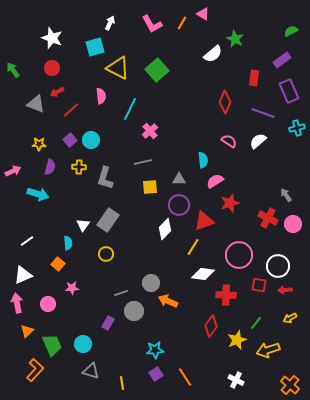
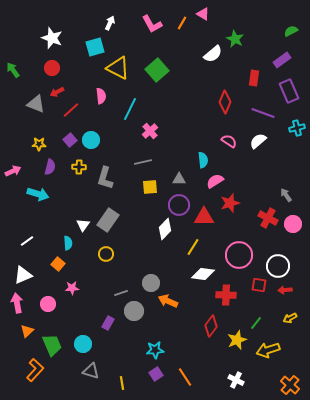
red triangle at (204, 221): moved 4 px up; rotated 20 degrees clockwise
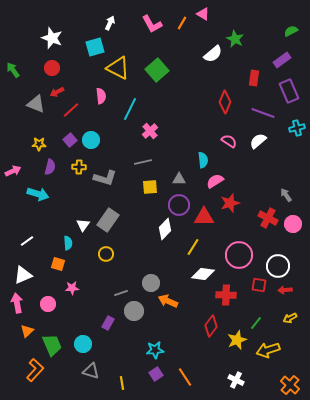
gray L-shape at (105, 178): rotated 90 degrees counterclockwise
orange square at (58, 264): rotated 24 degrees counterclockwise
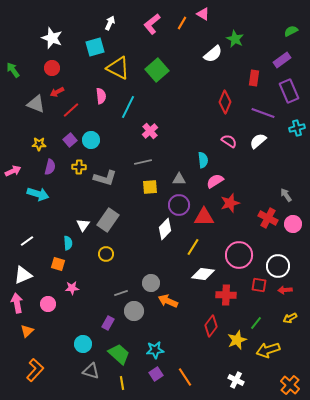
pink L-shape at (152, 24): rotated 80 degrees clockwise
cyan line at (130, 109): moved 2 px left, 2 px up
green trapezoid at (52, 345): moved 67 px right, 9 px down; rotated 25 degrees counterclockwise
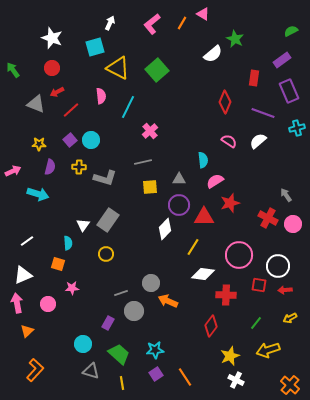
yellow star at (237, 340): moved 7 px left, 16 px down
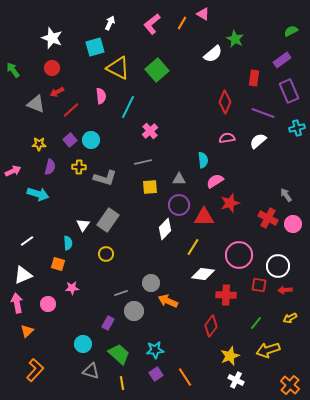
pink semicircle at (229, 141): moved 2 px left, 3 px up; rotated 42 degrees counterclockwise
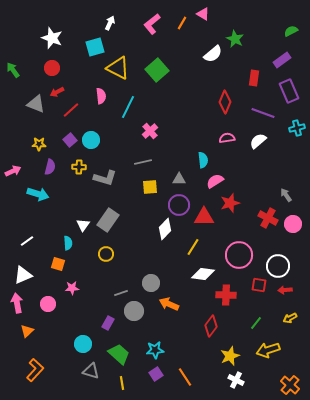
orange arrow at (168, 301): moved 1 px right, 3 px down
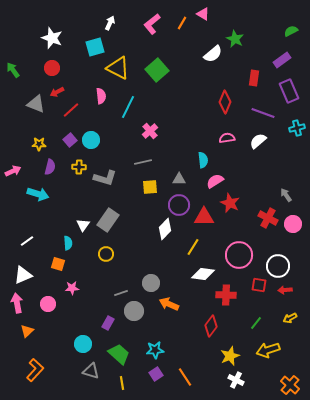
red star at (230, 203): rotated 30 degrees counterclockwise
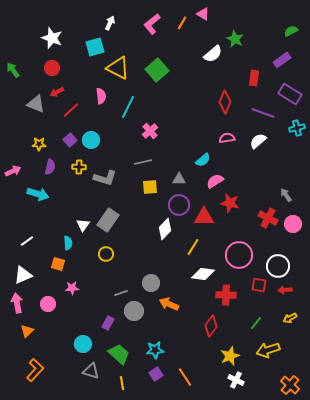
purple rectangle at (289, 91): moved 1 px right, 3 px down; rotated 35 degrees counterclockwise
cyan semicircle at (203, 160): rotated 56 degrees clockwise
red star at (230, 203): rotated 12 degrees counterclockwise
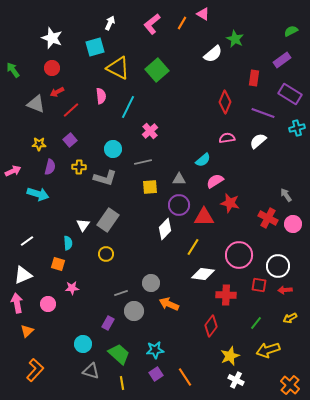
cyan circle at (91, 140): moved 22 px right, 9 px down
